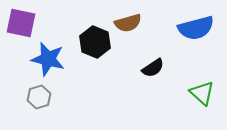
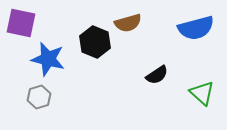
black semicircle: moved 4 px right, 7 px down
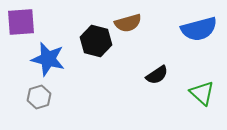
purple square: moved 1 px up; rotated 16 degrees counterclockwise
blue semicircle: moved 3 px right, 1 px down
black hexagon: moved 1 px right, 1 px up; rotated 8 degrees counterclockwise
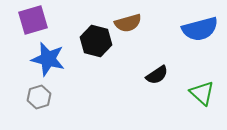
purple square: moved 12 px right, 2 px up; rotated 12 degrees counterclockwise
blue semicircle: moved 1 px right
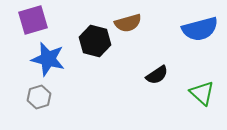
black hexagon: moved 1 px left
